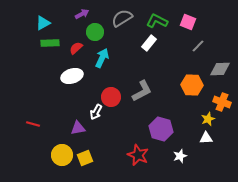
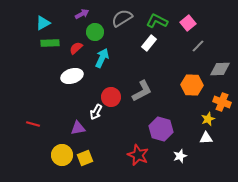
pink square: moved 1 px down; rotated 28 degrees clockwise
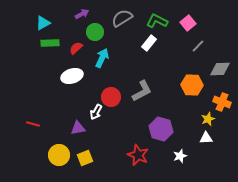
yellow circle: moved 3 px left
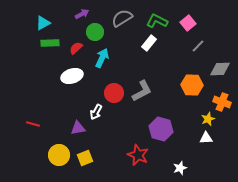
red circle: moved 3 px right, 4 px up
white star: moved 12 px down
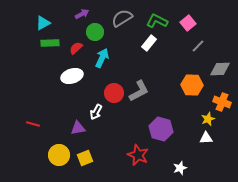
gray L-shape: moved 3 px left
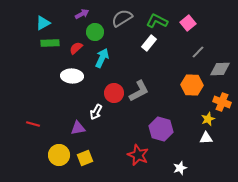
gray line: moved 6 px down
white ellipse: rotated 20 degrees clockwise
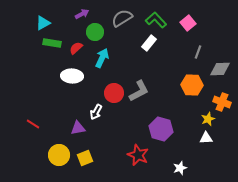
green L-shape: moved 1 px left, 1 px up; rotated 20 degrees clockwise
green rectangle: moved 2 px right; rotated 12 degrees clockwise
gray line: rotated 24 degrees counterclockwise
red line: rotated 16 degrees clockwise
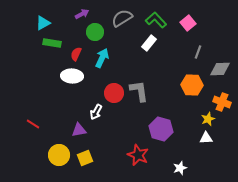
red semicircle: moved 6 px down; rotated 24 degrees counterclockwise
gray L-shape: rotated 70 degrees counterclockwise
purple triangle: moved 1 px right, 2 px down
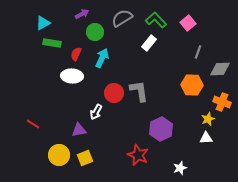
purple hexagon: rotated 20 degrees clockwise
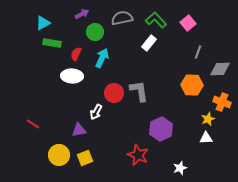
gray semicircle: rotated 20 degrees clockwise
